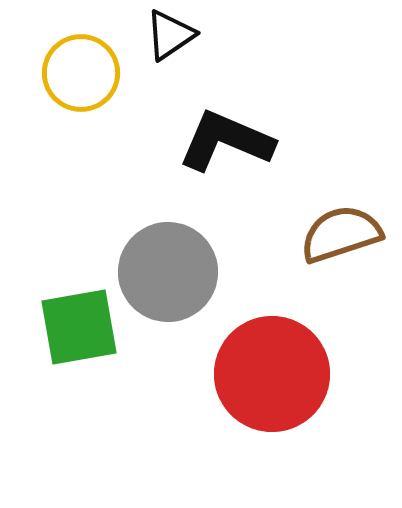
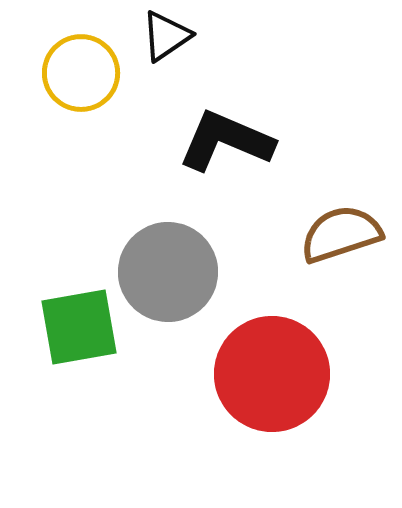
black triangle: moved 4 px left, 1 px down
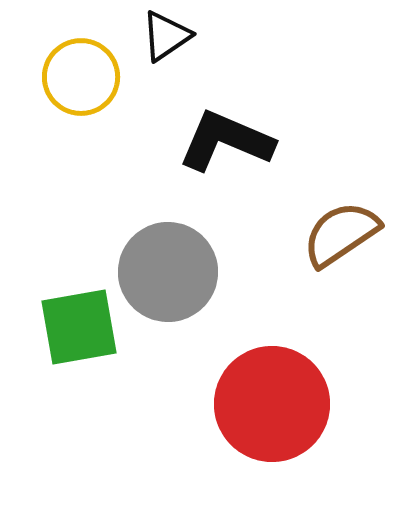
yellow circle: moved 4 px down
brown semicircle: rotated 16 degrees counterclockwise
red circle: moved 30 px down
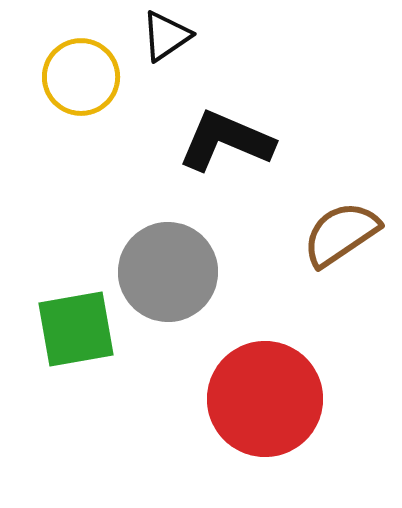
green square: moved 3 px left, 2 px down
red circle: moved 7 px left, 5 px up
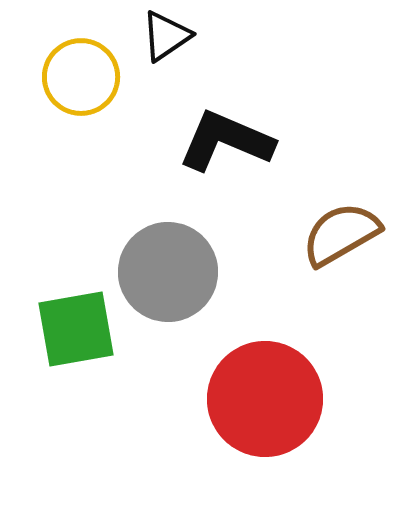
brown semicircle: rotated 4 degrees clockwise
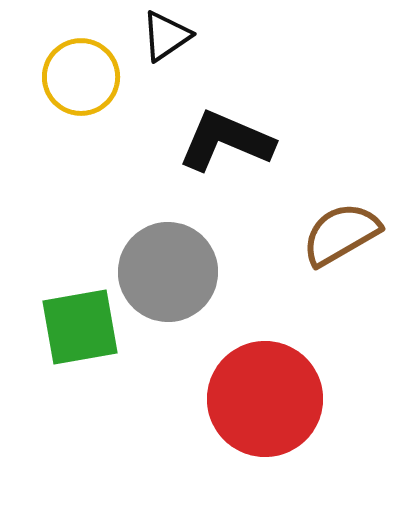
green square: moved 4 px right, 2 px up
